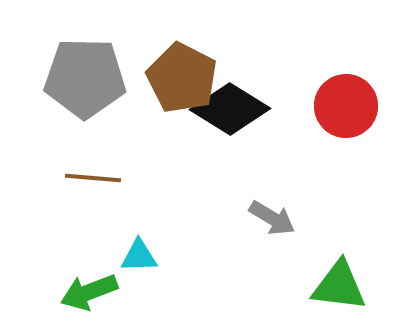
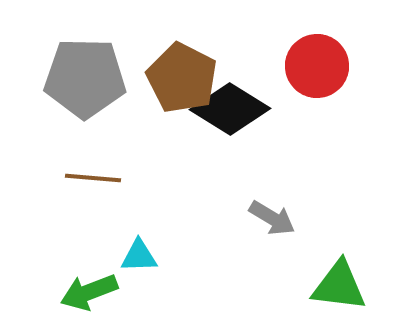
red circle: moved 29 px left, 40 px up
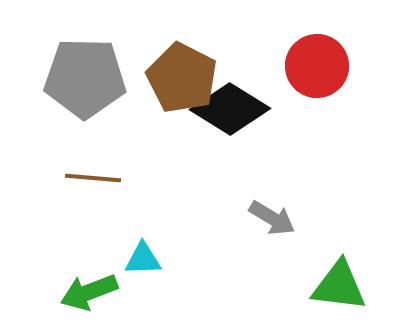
cyan triangle: moved 4 px right, 3 px down
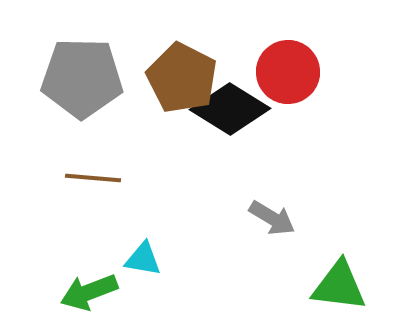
red circle: moved 29 px left, 6 px down
gray pentagon: moved 3 px left
cyan triangle: rotated 12 degrees clockwise
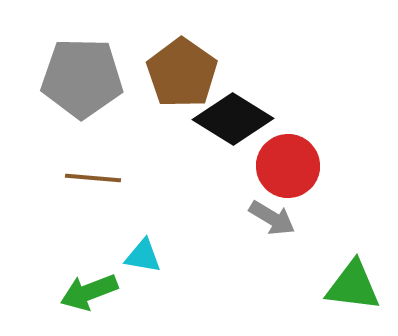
red circle: moved 94 px down
brown pentagon: moved 5 px up; rotated 8 degrees clockwise
black diamond: moved 3 px right, 10 px down
cyan triangle: moved 3 px up
green triangle: moved 14 px right
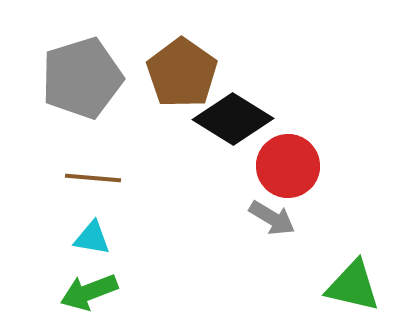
gray pentagon: rotated 18 degrees counterclockwise
cyan triangle: moved 51 px left, 18 px up
green triangle: rotated 6 degrees clockwise
